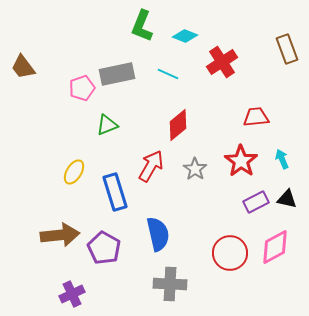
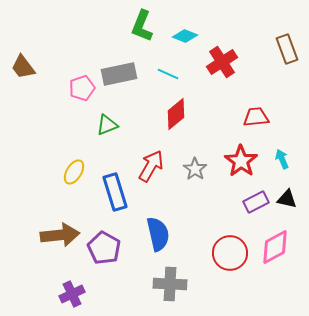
gray rectangle: moved 2 px right
red diamond: moved 2 px left, 11 px up
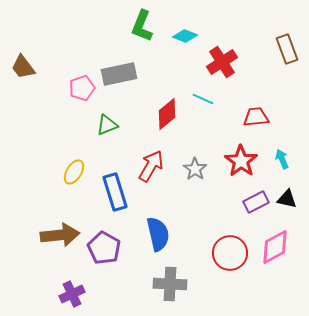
cyan line: moved 35 px right, 25 px down
red diamond: moved 9 px left
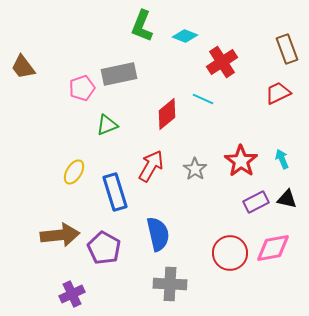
red trapezoid: moved 22 px right, 24 px up; rotated 20 degrees counterclockwise
pink diamond: moved 2 px left, 1 px down; rotated 18 degrees clockwise
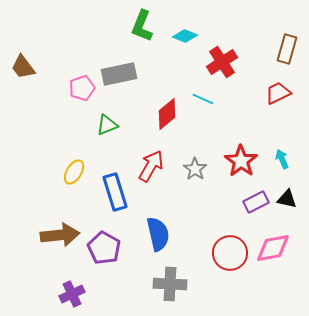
brown rectangle: rotated 36 degrees clockwise
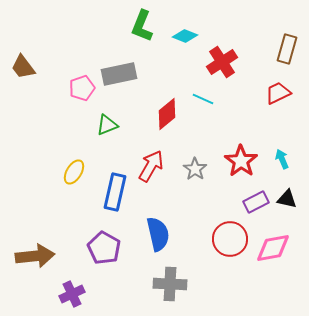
blue rectangle: rotated 30 degrees clockwise
brown arrow: moved 25 px left, 21 px down
red circle: moved 14 px up
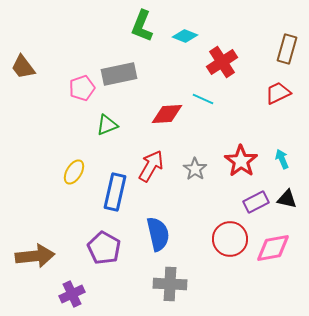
red diamond: rotated 36 degrees clockwise
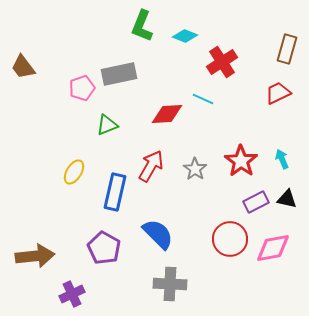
blue semicircle: rotated 32 degrees counterclockwise
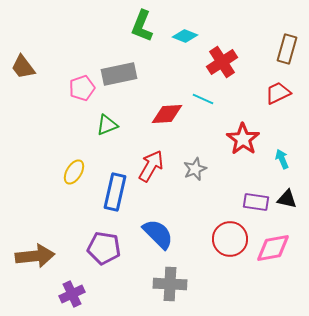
red star: moved 2 px right, 22 px up
gray star: rotated 15 degrees clockwise
purple rectangle: rotated 35 degrees clockwise
purple pentagon: rotated 20 degrees counterclockwise
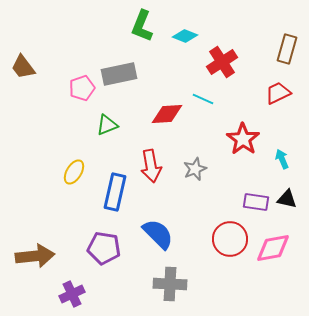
red arrow: rotated 140 degrees clockwise
